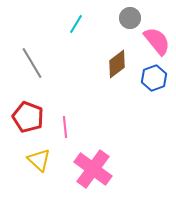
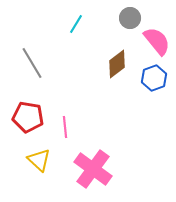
red pentagon: rotated 12 degrees counterclockwise
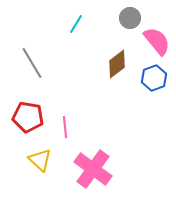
yellow triangle: moved 1 px right
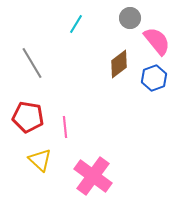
brown diamond: moved 2 px right
pink cross: moved 7 px down
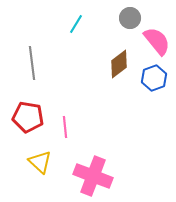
gray line: rotated 24 degrees clockwise
yellow triangle: moved 2 px down
pink cross: rotated 15 degrees counterclockwise
